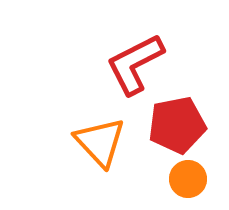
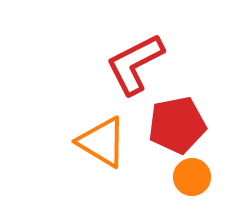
orange triangle: moved 2 px right; rotated 16 degrees counterclockwise
orange circle: moved 4 px right, 2 px up
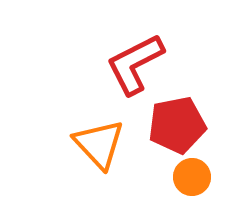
orange triangle: moved 3 px left, 2 px down; rotated 16 degrees clockwise
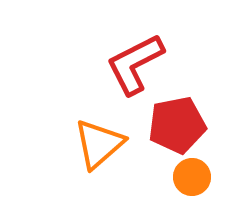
orange triangle: rotated 32 degrees clockwise
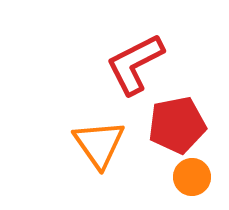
orange triangle: rotated 24 degrees counterclockwise
